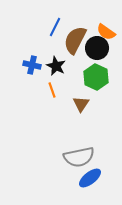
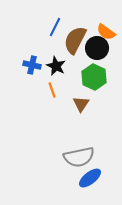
green hexagon: moved 2 px left
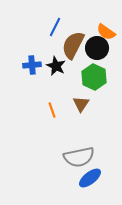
brown semicircle: moved 2 px left, 5 px down
blue cross: rotated 18 degrees counterclockwise
orange line: moved 20 px down
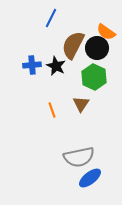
blue line: moved 4 px left, 9 px up
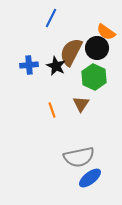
brown semicircle: moved 2 px left, 7 px down
blue cross: moved 3 px left
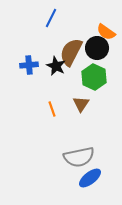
orange line: moved 1 px up
